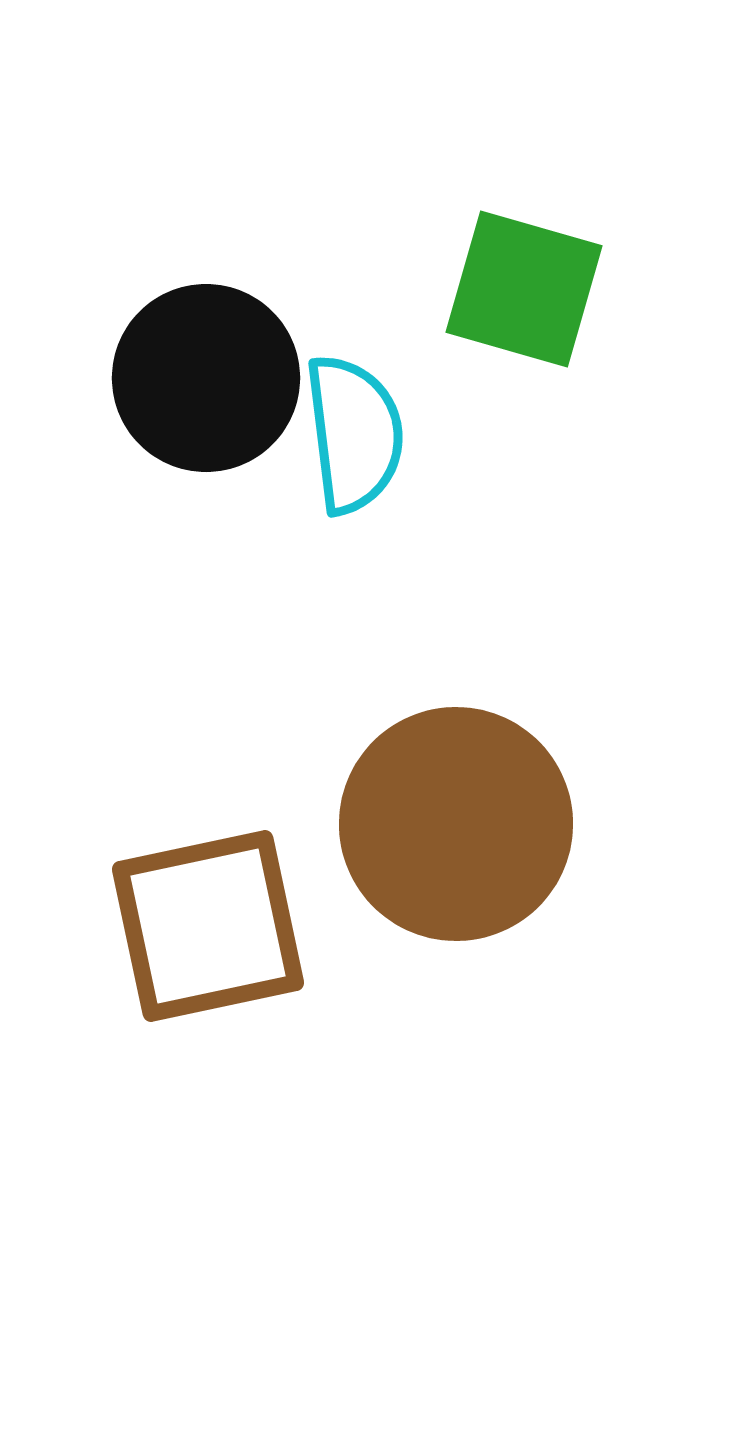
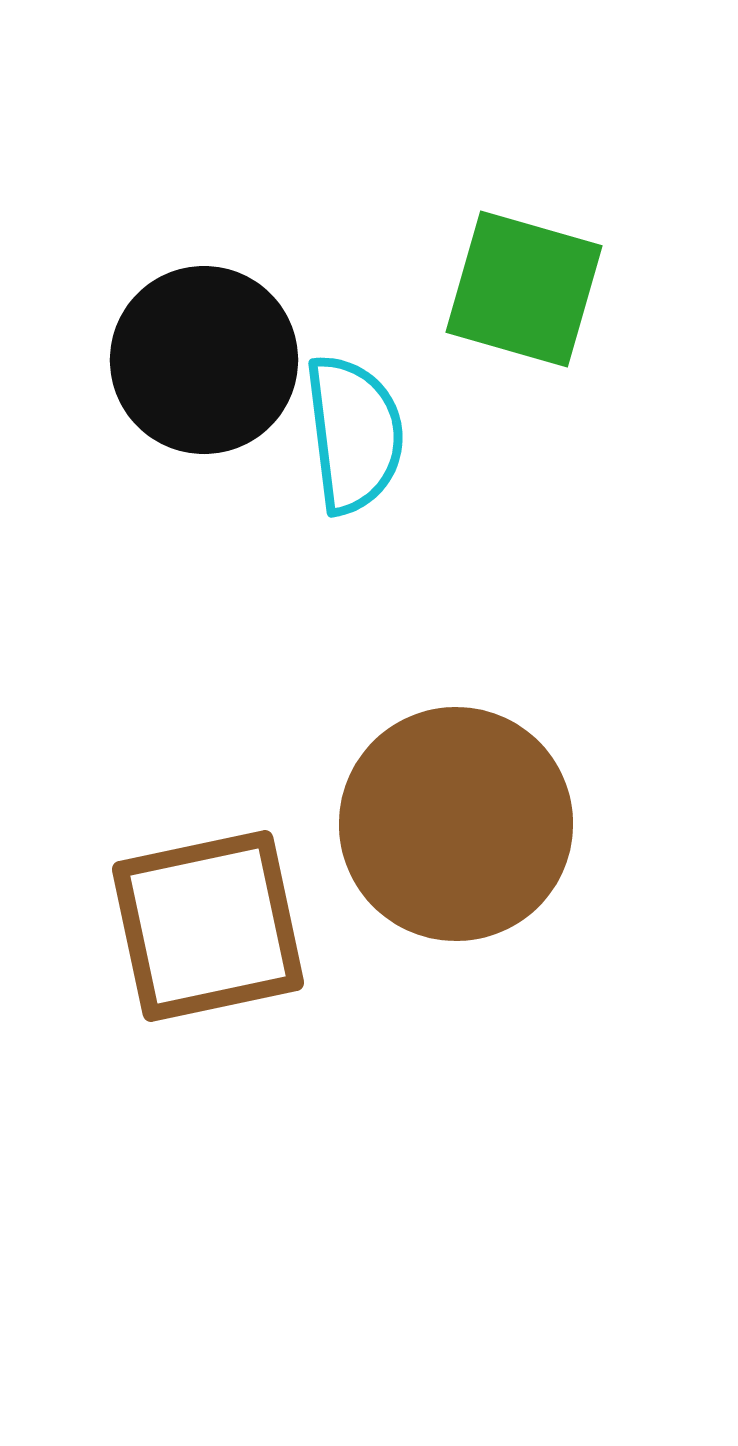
black circle: moved 2 px left, 18 px up
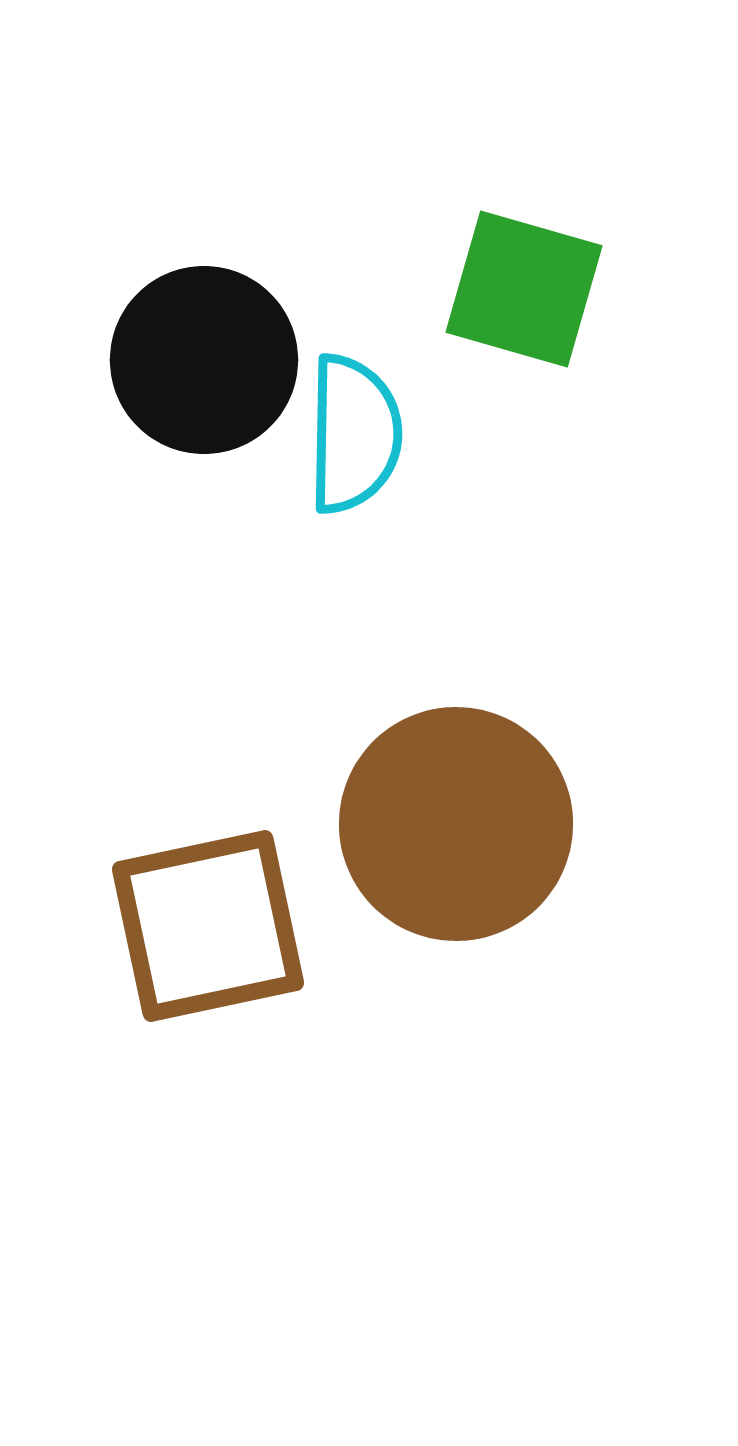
cyan semicircle: rotated 8 degrees clockwise
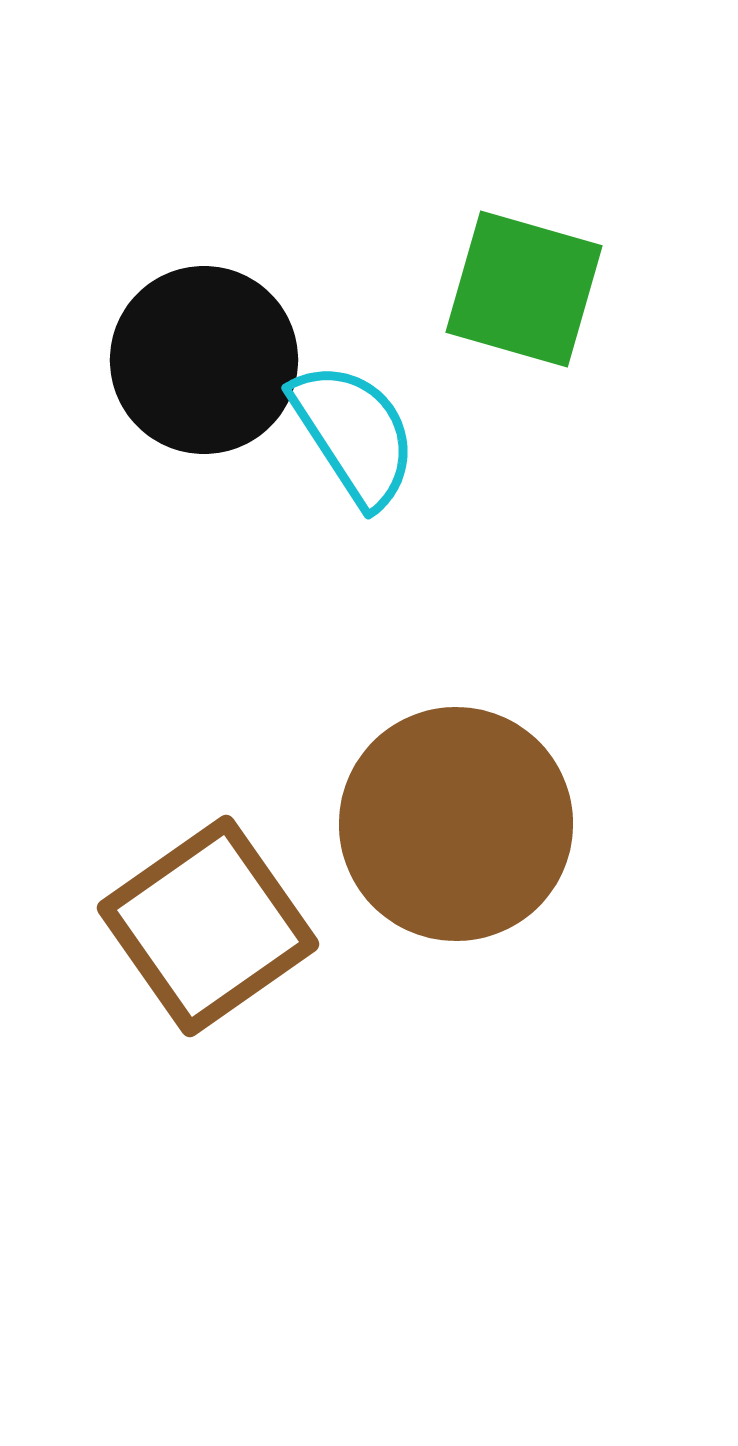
cyan semicircle: rotated 34 degrees counterclockwise
brown square: rotated 23 degrees counterclockwise
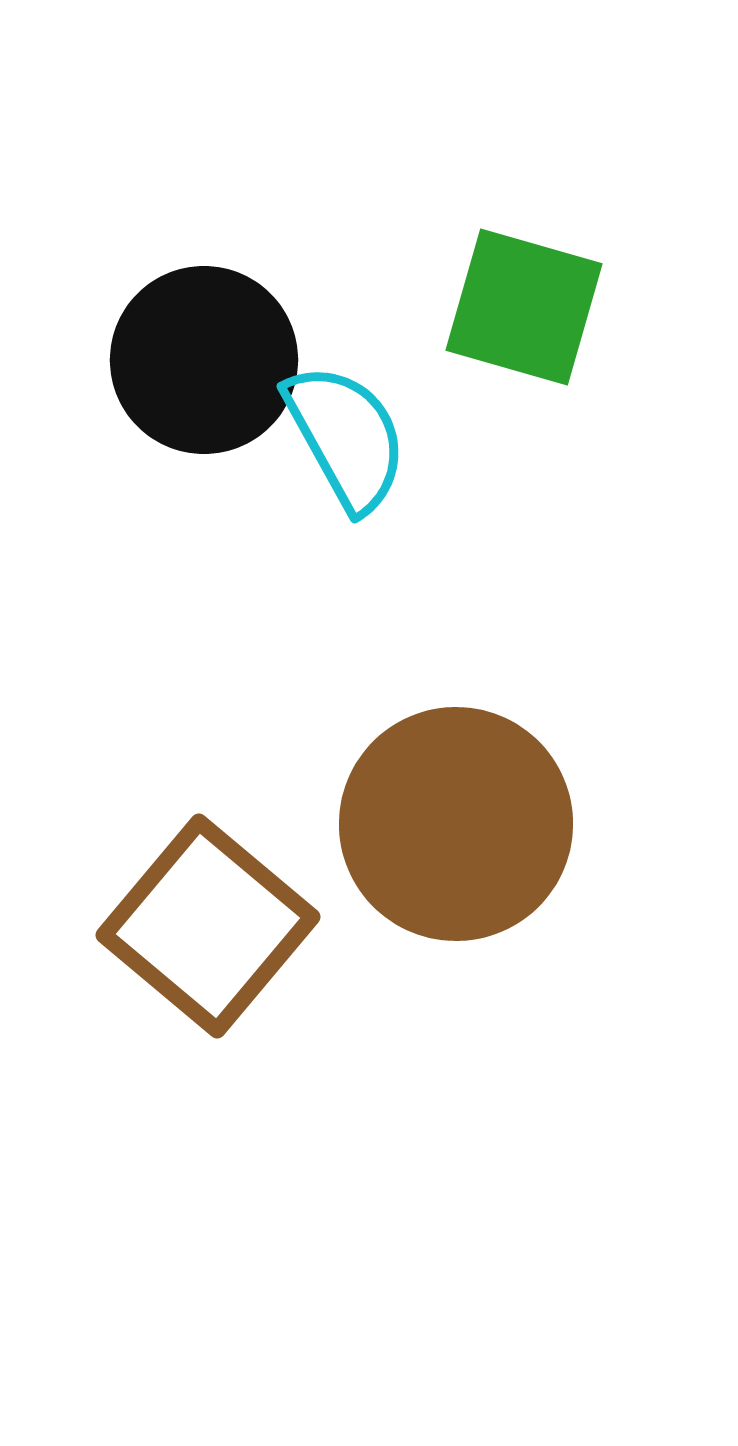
green square: moved 18 px down
cyan semicircle: moved 8 px left, 3 px down; rotated 4 degrees clockwise
brown square: rotated 15 degrees counterclockwise
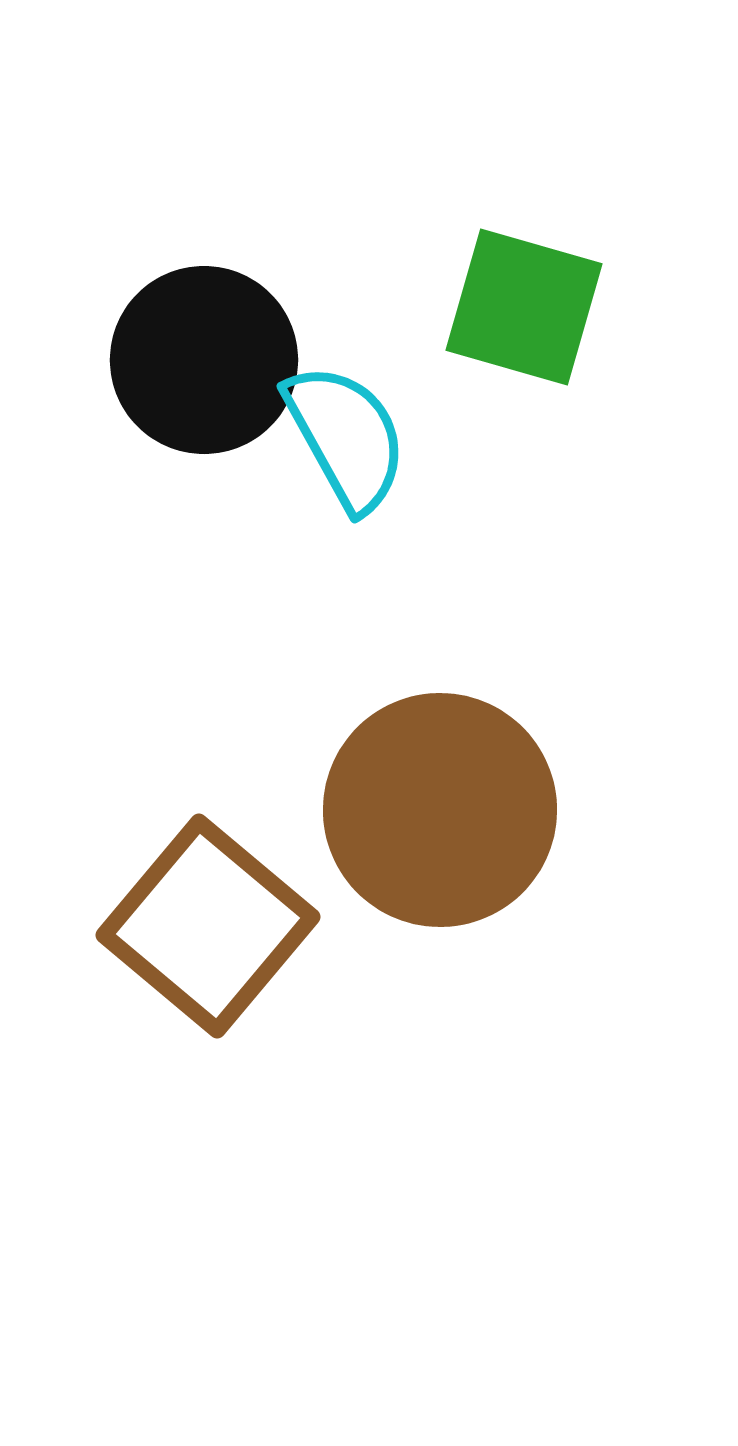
brown circle: moved 16 px left, 14 px up
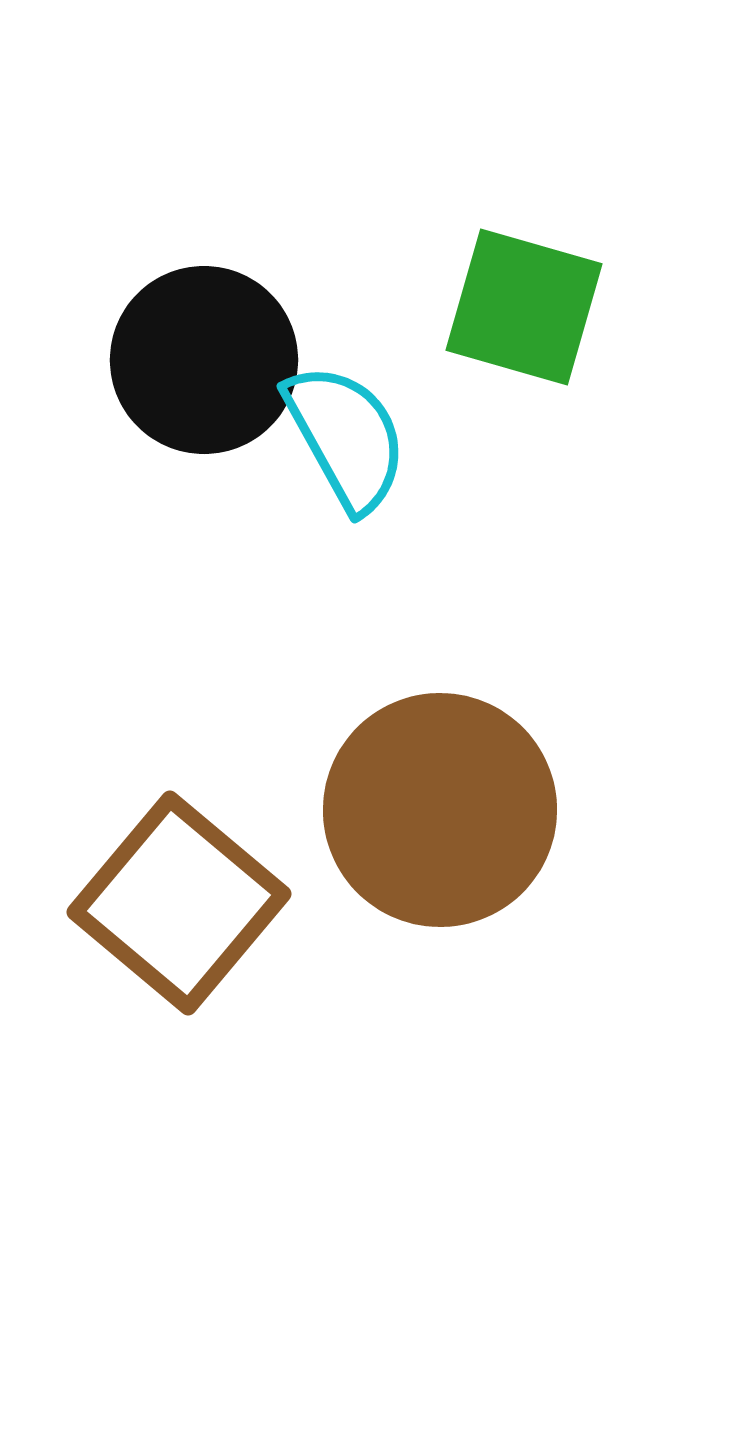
brown square: moved 29 px left, 23 px up
